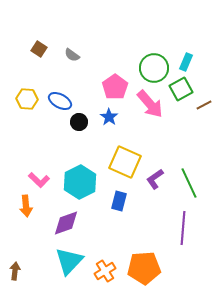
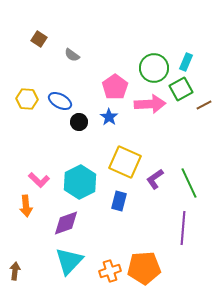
brown square: moved 10 px up
pink arrow: rotated 52 degrees counterclockwise
orange cross: moved 5 px right; rotated 15 degrees clockwise
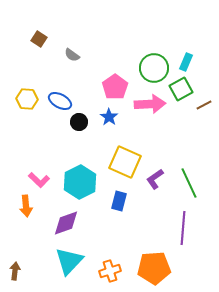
orange pentagon: moved 10 px right
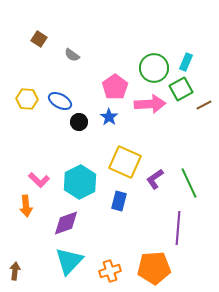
purple line: moved 5 px left
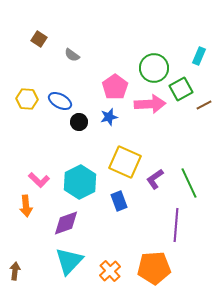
cyan rectangle: moved 13 px right, 6 px up
blue star: rotated 24 degrees clockwise
blue rectangle: rotated 36 degrees counterclockwise
purple line: moved 2 px left, 3 px up
orange cross: rotated 25 degrees counterclockwise
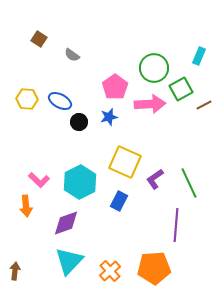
blue rectangle: rotated 48 degrees clockwise
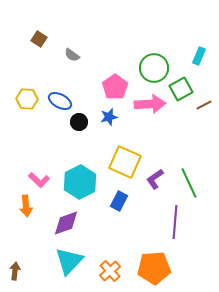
purple line: moved 1 px left, 3 px up
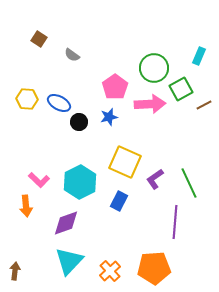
blue ellipse: moved 1 px left, 2 px down
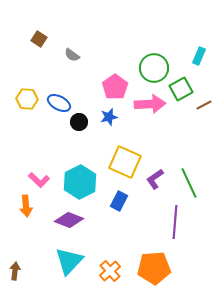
purple diamond: moved 3 px right, 3 px up; rotated 40 degrees clockwise
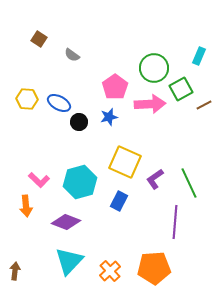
cyan hexagon: rotated 12 degrees clockwise
purple diamond: moved 3 px left, 2 px down
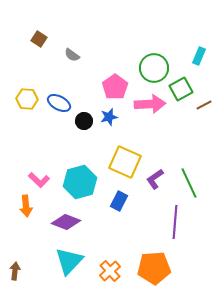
black circle: moved 5 px right, 1 px up
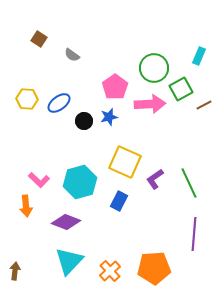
blue ellipse: rotated 65 degrees counterclockwise
purple line: moved 19 px right, 12 px down
